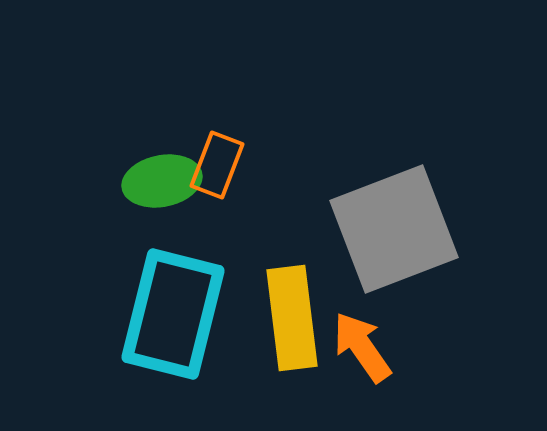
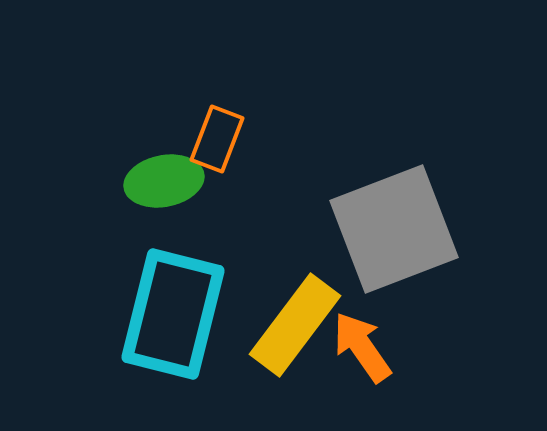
orange rectangle: moved 26 px up
green ellipse: moved 2 px right
yellow rectangle: moved 3 px right, 7 px down; rotated 44 degrees clockwise
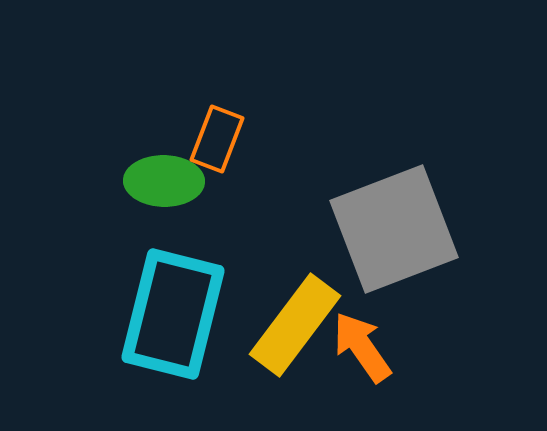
green ellipse: rotated 12 degrees clockwise
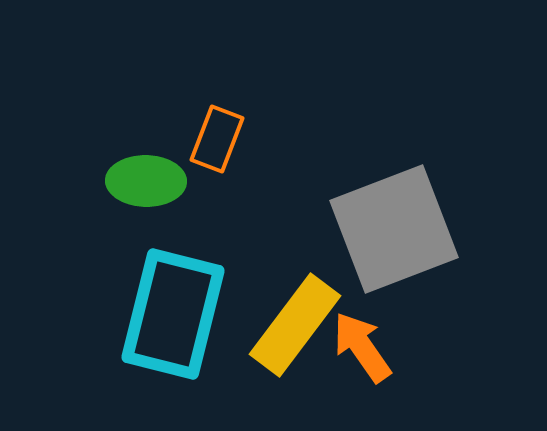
green ellipse: moved 18 px left
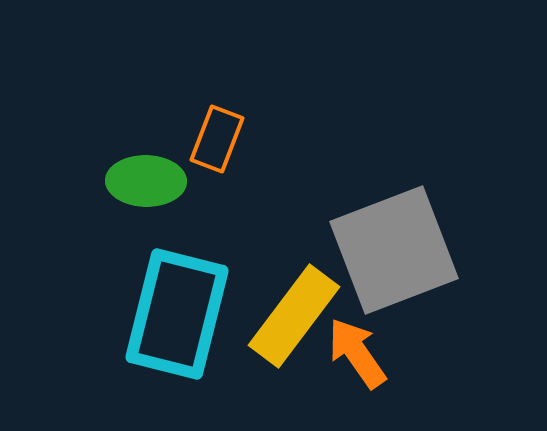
gray square: moved 21 px down
cyan rectangle: moved 4 px right
yellow rectangle: moved 1 px left, 9 px up
orange arrow: moved 5 px left, 6 px down
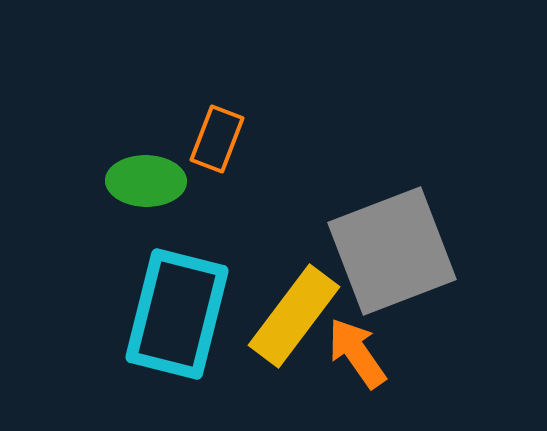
gray square: moved 2 px left, 1 px down
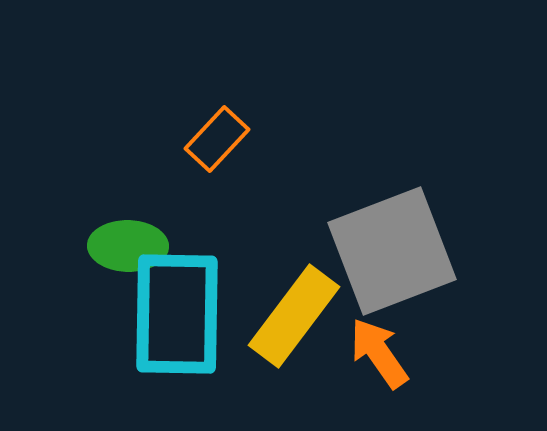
orange rectangle: rotated 22 degrees clockwise
green ellipse: moved 18 px left, 65 px down
cyan rectangle: rotated 13 degrees counterclockwise
orange arrow: moved 22 px right
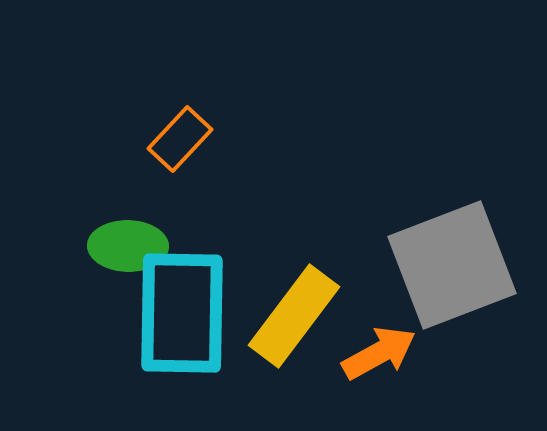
orange rectangle: moved 37 px left
gray square: moved 60 px right, 14 px down
cyan rectangle: moved 5 px right, 1 px up
orange arrow: rotated 96 degrees clockwise
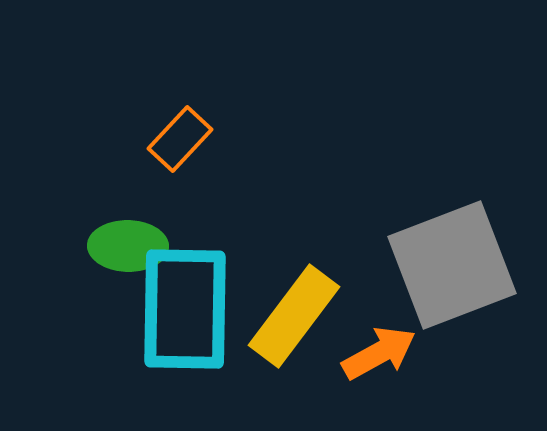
cyan rectangle: moved 3 px right, 4 px up
